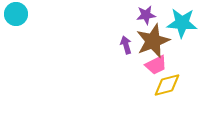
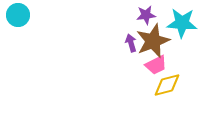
cyan circle: moved 2 px right, 1 px down
purple arrow: moved 5 px right, 2 px up
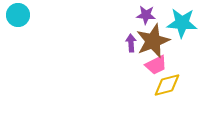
purple star: rotated 12 degrees clockwise
purple arrow: rotated 12 degrees clockwise
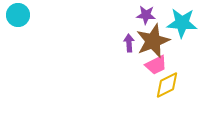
purple arrow: moved 2 px left
yellow diamond: rotated 12 degrees counterclockwise
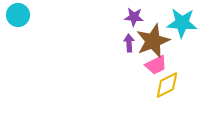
purple star: moved 12 px left, 2 px down
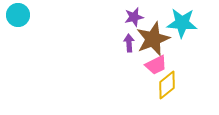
purple star: rotated 18 degrees counterclockwise
brown star: moved 2 px up
yellow diamond: rotated 12 degrees counterclockwise
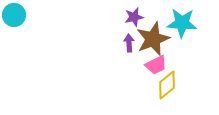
cyan circle: moved 4 px left
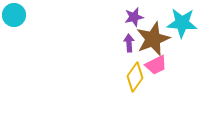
yellow diamond: moved 32 px left, 8 px up; rotated 16 degrees counterclockwise
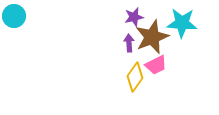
cyan circle: moved 1 px down
brown star: moved 1 px left, 2 px up
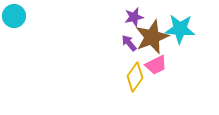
cyan star: moved 2 px left, 6 px down
purple arrow: rotated 36 degrees counterclockwise
